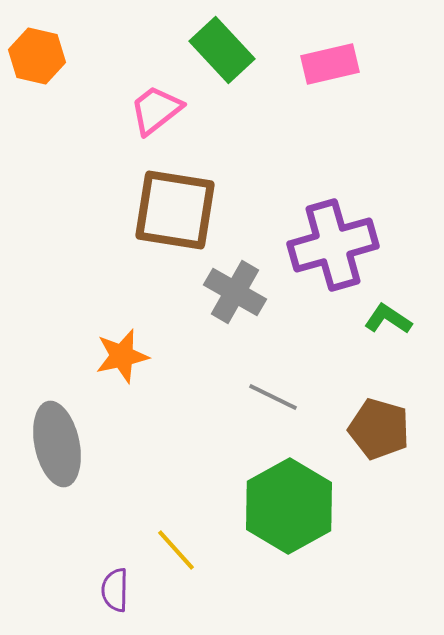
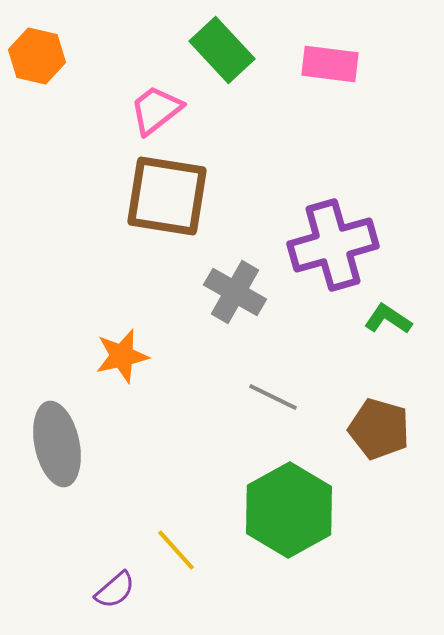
pink rectangle: rotated 20 degrees clockwise
brown square: moved 8 px left, 14 px up
green hexagon: moved 4 px down
purple semicircle: rotated 132 degrees counterclockwise
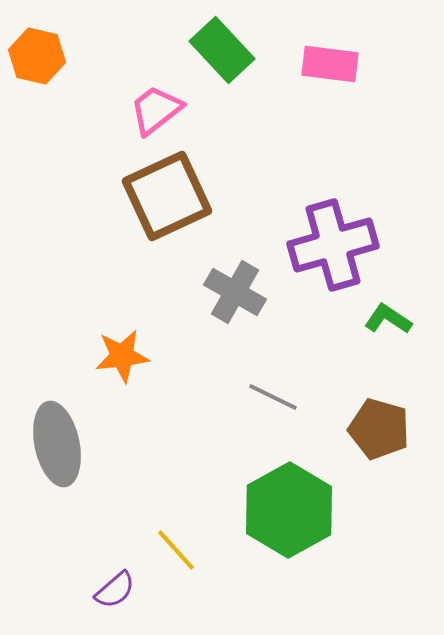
brown square: rotated 34 degrees counterclockwise
orange star: rotated 6 degrees clockwise
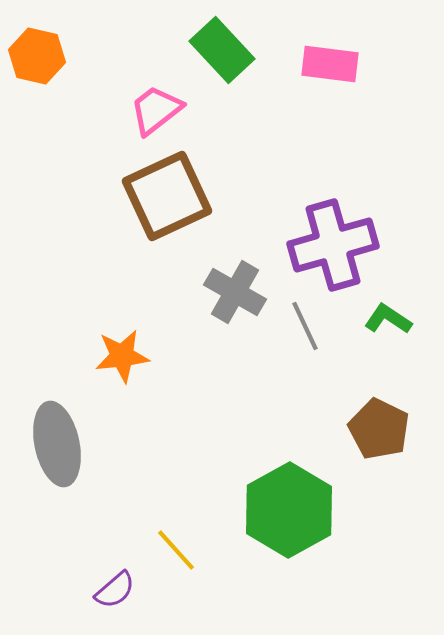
gray line: moved 32 px right, 71 px up; rotated 39 degrees clockwise
brown pentagon: rotated 10 degrees clockwise
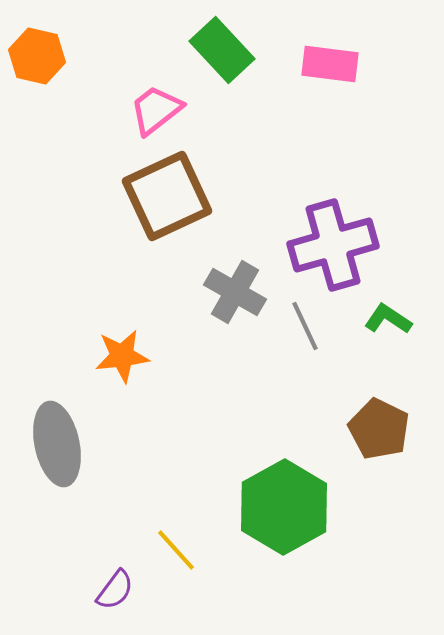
green hexagon: moved 5 px left, 3 px up
purple semicircle: rotated 12 degrees counterclockwise
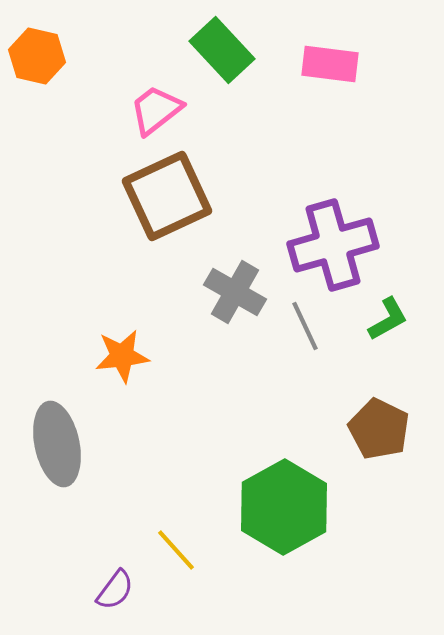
green L-shape: rotated 117 degrees clockwise
